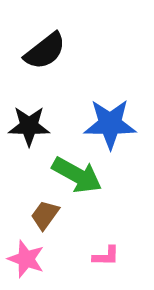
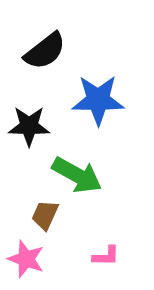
blue star: moved 12 px left, 24 px up
brown trapezoid: rotated 12 degrees counterclockwise
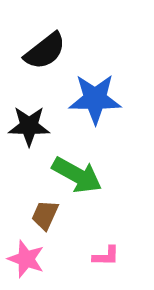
blue star: moved 3 px left, 1 px up
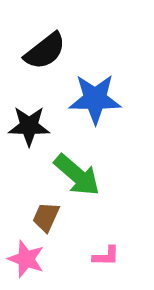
green arrow: rotated 12 degrees clockwise
brown trapezoid: moved 1 px right, 2 px down
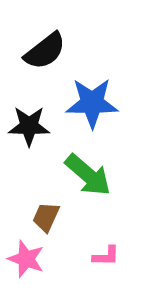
blue star: moved 3 px left, 4 px down
green arrow: moved 11 px right
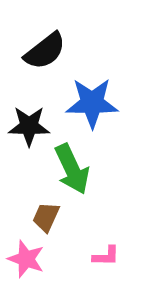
green arrow: moved 16 px left, 6 px up; rotated 24 degrees clockwise
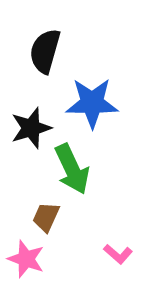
black semicircle: rotated 144 degrees clockwise
black star: moved 2 px right, 2 px down; rotated 18 degrees counterclockwise
pink L-shape: moved 12 px right, 2 px up; rotated 40 degrees clockwise
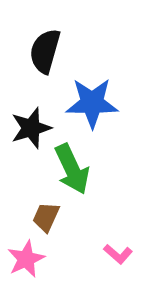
pink star: rotated 27 degrees clockwise
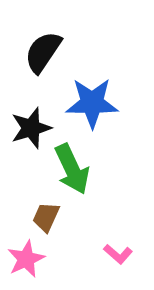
black semicircle: moved 2 px left, 1 px down; rotated 18 degrees clockwise
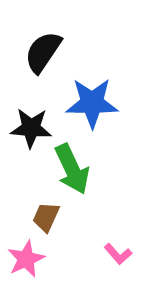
black star: rotated 21 degrees clockwise
pink L-shape: rotated 8 degrees clockwise
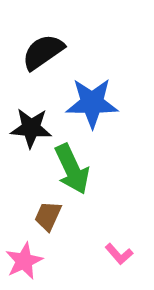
black semicircle: rotated 21 degrees clockwise
brown trapezoid: moved 2 px right, 1 px up
pink L-shape: moved 1 px right
pink star: moved 2 px left, 2 px down
